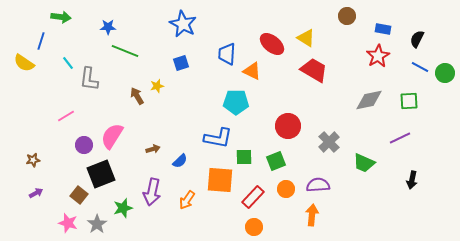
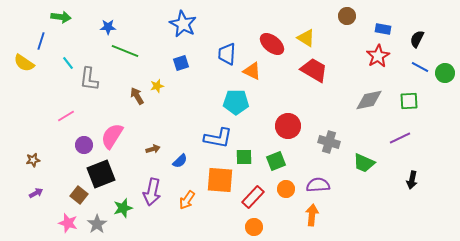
gray cross at (329, 142): rotated 30 degrees counterclockwise
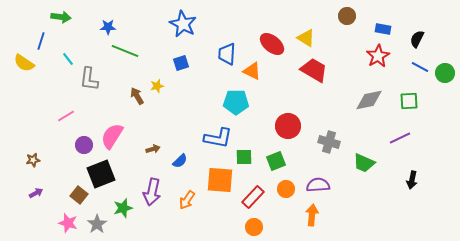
cyan line at (68, 63): moved 4 px up
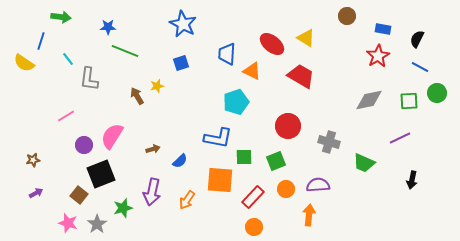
red trapezoid at (314, 70): moved 13 px left, 6 px down
green circle at (445, 73): moved 8 px left, 20 px down
cyan pentagon at (236, 102): rotated 20 degrees counterclockwise
orange arrow at (312, 215): moved 3 px left
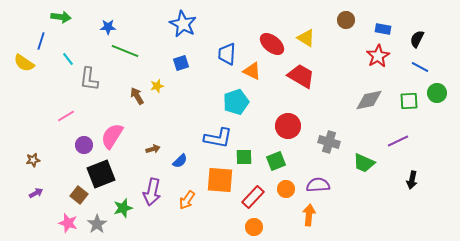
brown circle at (347, 16): moved 1 px left, 4 px down
purple line at (400, 138): moved 2 px left, 3 px down
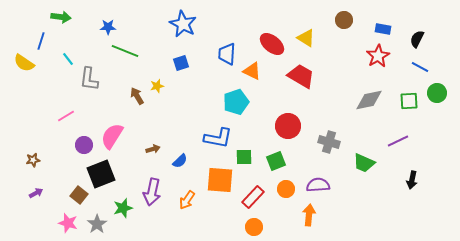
brown circle at (346, 20): moved 2 px left
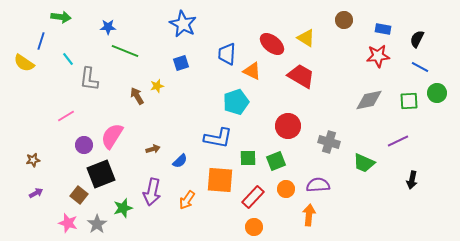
red star at (378, 56): rotated 25 degrees clockwise
green square at (244, 157): moved 4 px right, 1 px down
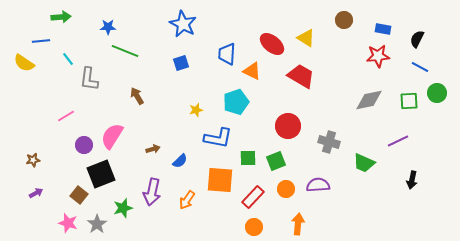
green arrow at (61, 17): rotated 12 degrees counterclockwise
blue line at (41, 41): rotated 66 degrees clockwise
yellow star at (157, 86): moved 39 px right, 24 px down
orange arrow at (309, 215): moved 11 px left, 9 px down
